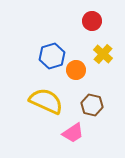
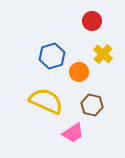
orange circle: moved 3 px right, 2 px down
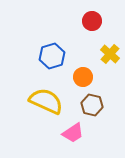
yellow cross: moved 7 px right
orange circle: moved 4 px right, 5 px down
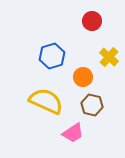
yellow cross: moved 1 px left, 3 px down
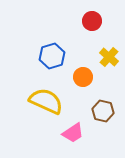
brown hexagon: moved 11 px right, 6 px down
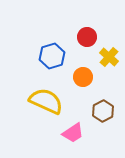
red circle: moved 5 px left, 16 px down
brown hexagon: rotated 20 degrees clockwise
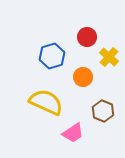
yellow semicircle: moved 1 px down
brown hexagon: rotated 10 degrees counterclockwise
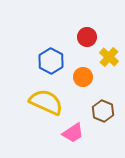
blue hexagon: moved 1 px left, 5 px down; rotated 15 degrees counterclockwise
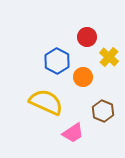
blue hexagon: moved 6 px right
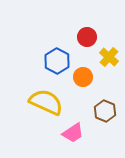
brown hexagon: moved 2 px right
